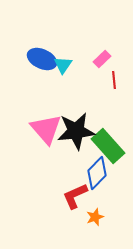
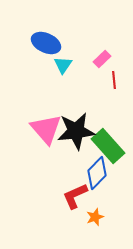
blue ellipse: moved 4 px right, 16 px up
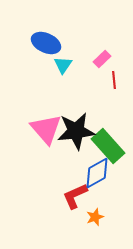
blue diamond: rotated 16 degrees clockwise
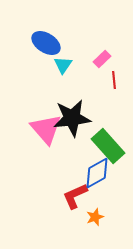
blue ellipse: rotated 8 degrees clockwise
black star: moved 4 px left, 13 px up
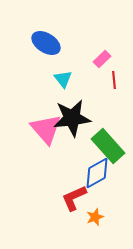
cyan triangle: moved 14 px down; rotated 12 degrees counterclockwise
red L-shape: moved 1 px left, 2 px down
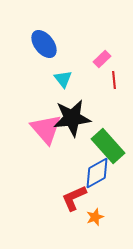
blue ellipse: moved 2 px left, 1 px down; rotated 20 degrees clockwise
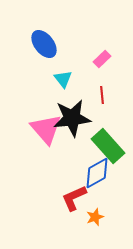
red line: moved 12 px left, 15 px down
